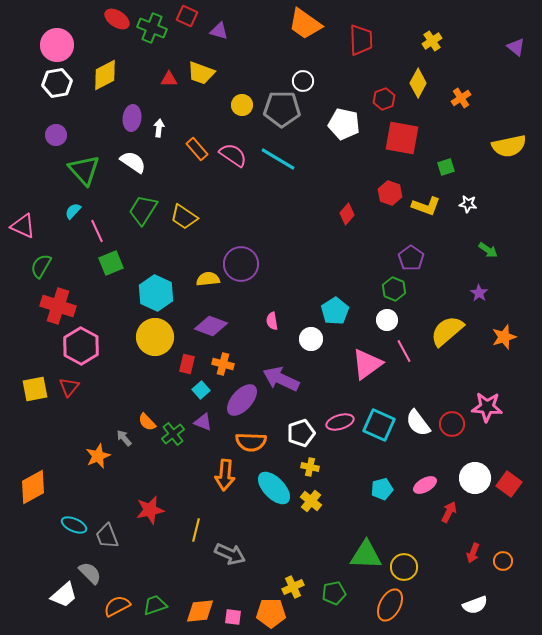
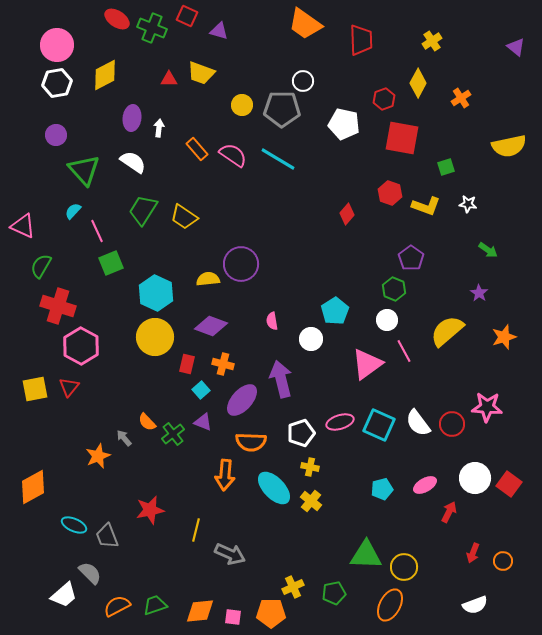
purple arrow at (281, 379): rotated 51 degrees clockwise
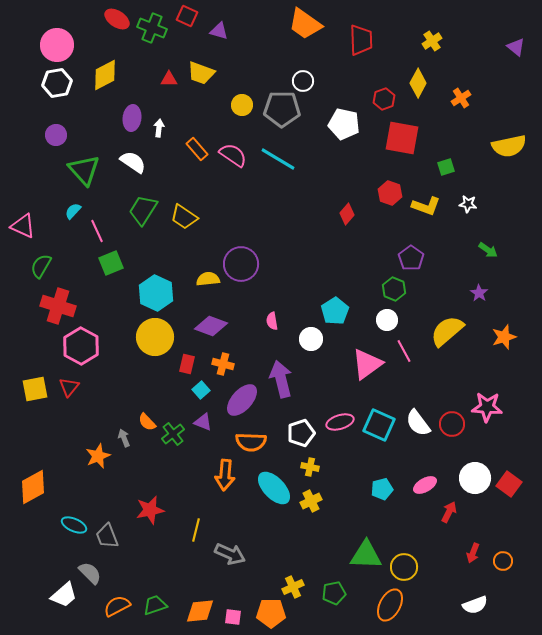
gray arrow at (124, 438): rotated 18 degrees clockwise
yellow cross at (311, 501): rotated 25 degrees clockwise
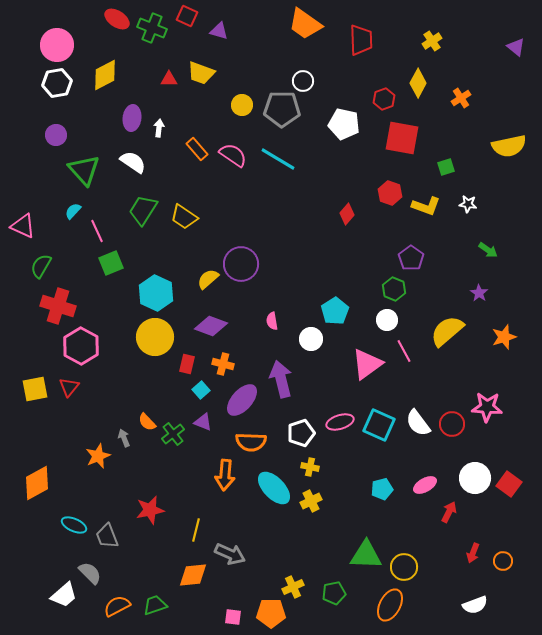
yellow semicircle at (208, 279): rotated 35 degrees counterclockwise
orange diamond at (33, 487): moved 4 px right, 4 px up
orange diamond at (200, 611): moved 7 px left, 36 px up
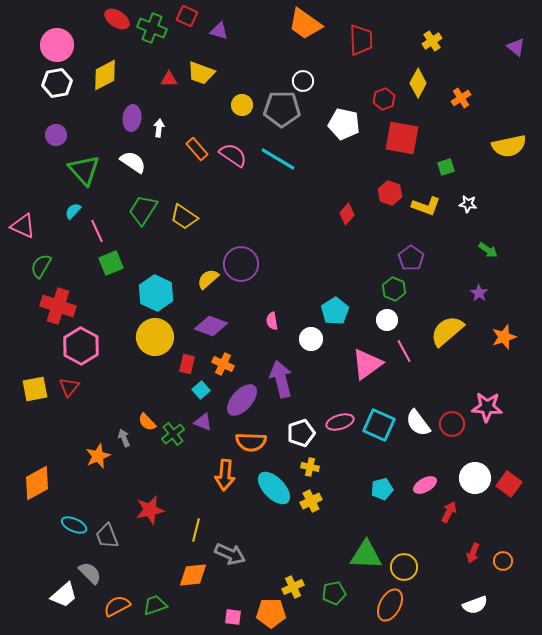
orange cross at (223, 364): rotated 10 degrees clockwise
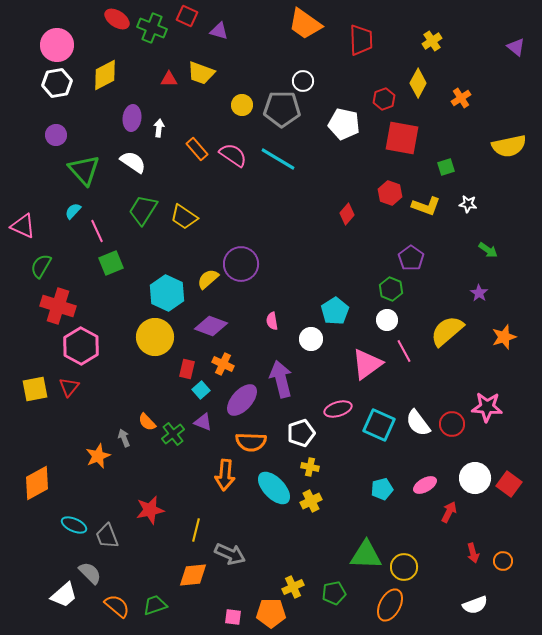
green hexagon at (394, 289): moved 3 px left
cyan hexagon at (156, 293): moved 11 px right
red rectangle at (187, 364): moved 5 px down
pink ellipse at (340, 422): moved 2 px left, 13 px up
red arrow at (473, 553): rotated 36 degrees counterclockwise
orange semicircle at (117, 606): rotated 68 degrees clockwise
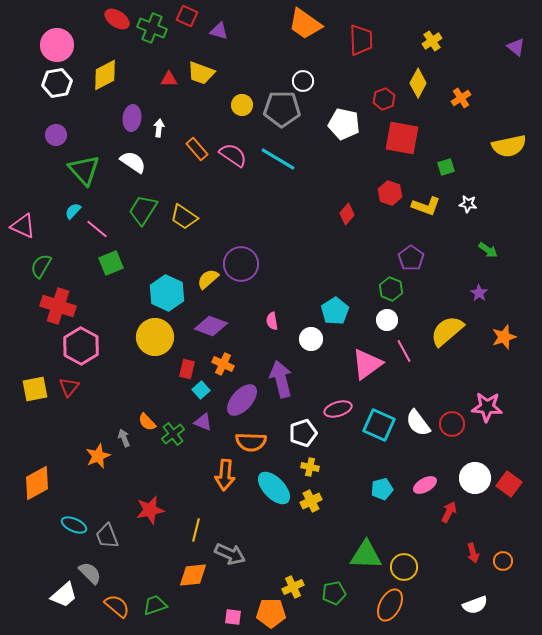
pink line at (97, 231): moved 2 px up; rotated 25 degrees counterclockwise
white pentagon at (301, 433): moved 2 px right
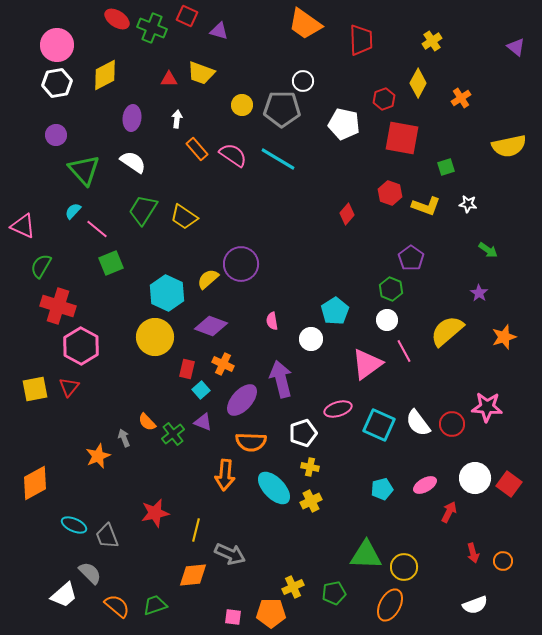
white arrow at (159, 128): moved 18 px right, 9 px up
orange diamond at (37, 483): moved 2 px left
red star at (150, 510): moved 5 px right, 3 px down
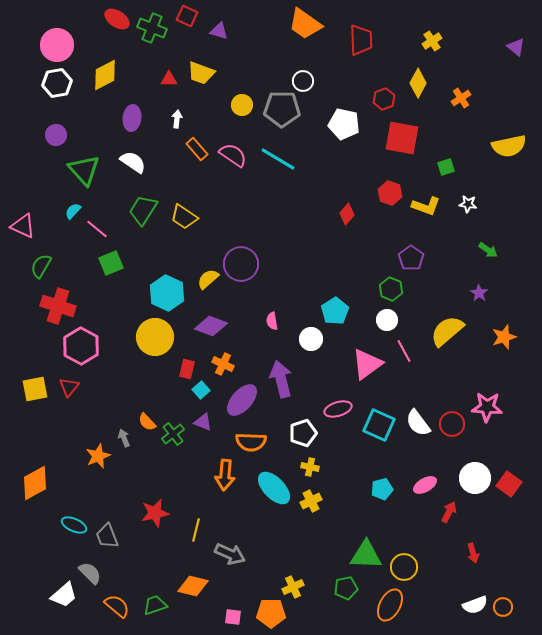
orange circle at (503, 561): moved 46 px down
orange diamond at (193, 575): moved 11 px down; rotated 20 degrees clockwise
green pentagon at (334, 593): moved 12 px right, 5 px up
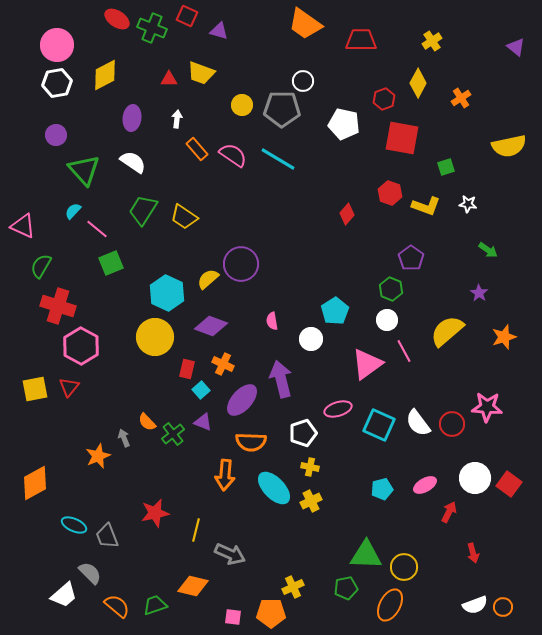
red trapezoid at (361, 40): rotated 88 degrees counterclockwise
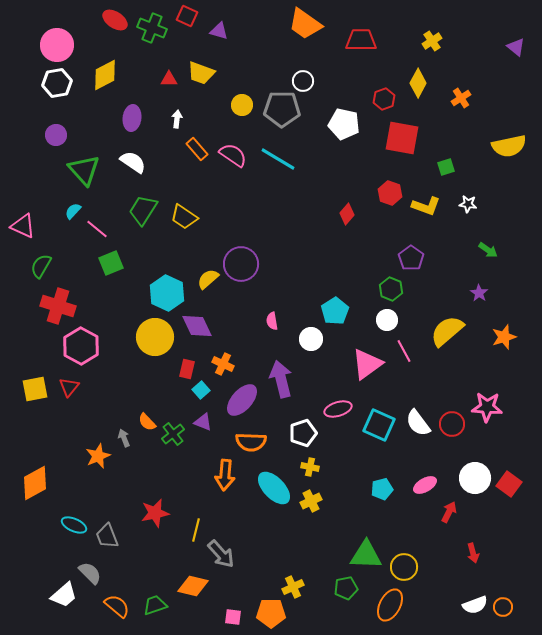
red ellipse at (117, 19): moved 2 px left, 1 px down
purple diamond at (211, 326): moved 14 px left; rotated 44 degrees clockwise
gray arrow at (230, 554): moved 9 px left; rotated 24 degrees clockwise
